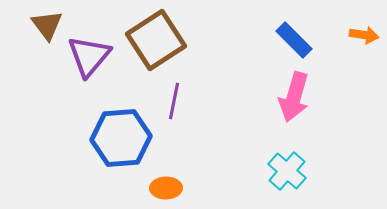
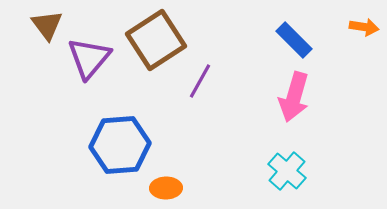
orange arrow: moved 8 px up
purple triangle: moved 2 px down
purple line: moved 26 px right, 20 px up; rotated 18 degrees clockwise
blue hexagon: moved 1 px left, 7 px down
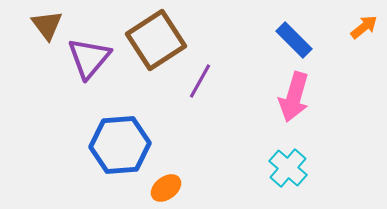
orange arrow: rotated 48 degrees counterclockwise
cyan cross: moved 1 px right, 3 px up
orange ellipse: rotated 36 degrees counterclockwise
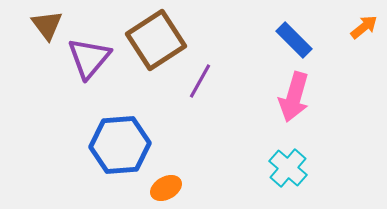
orange ellipse: rotated 8 degrees clockwise
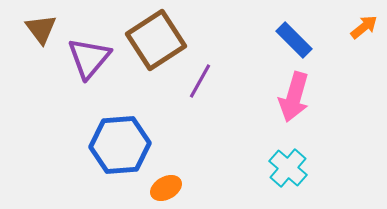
brown triangle: moved 6 px left, 4 px down
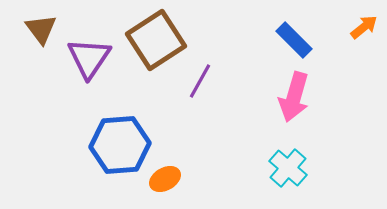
purple triangle: rotated 6 degrees counterclockwise
orange ellipse: moved 1 px left, 9 px up
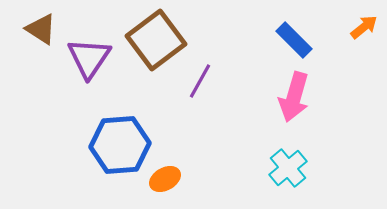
brown triangle: rotated 20 degrees counterclockwise
brown square: rotated 4 degrees counterclockwise
cyan cross: rotated 9 degrees clockwise
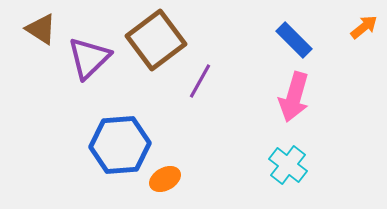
purple triangle: rotated 12 degrees clockwise
cyan cross: moved 3 px up; rotated 12 degrees counterclockwise
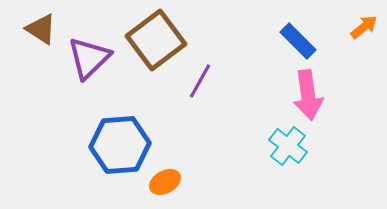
blue rectangle: moved 4 px right, 1 px down
pink arrow: moved 14 px right, 2 px up; rotated 24 degrees counterclockwise
cyan cross: moved 19 px up
orange ellipse: moved 3 px down
